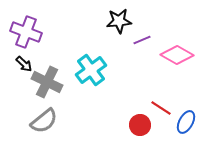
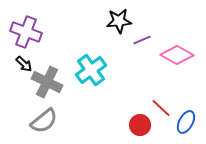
red line: rotated 10 degrees clockwise
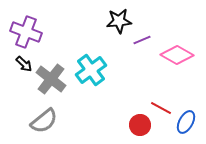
gray cross: moved 4 px right, 3 px up; rotated 12 degrees clockwise
red line: rotated 15 degrees counterclockwise
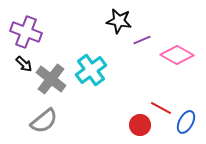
black star: rotated 15 degrees clockwise
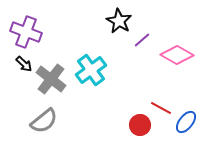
black star: rotated 20 degrees clockwise
purple line: rotated 18 degrees counterclockwise
blue ellipse: rotated 10 degrees clockwise
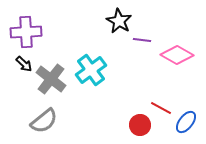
purple cross: rotated 24 degrees counterclockwise
purple line: rotated 48 degrees clockwise
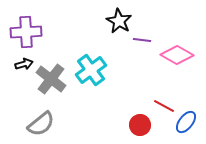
black arrow: rotated 60 degrees counterclockwise
red line: moved 3 px right, 2 px up
gray semicircle: moved 3 px left, 3 px down
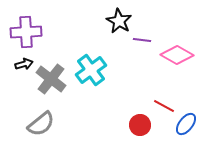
blue ellipse: moved 2 px down
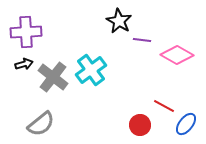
gray cross: moved 2 px right, 2 px up
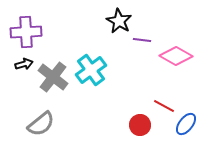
pink diamond: moved 1 px left, 1 px down
